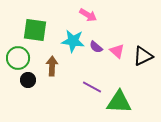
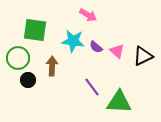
purple line: rotated 24 degrees clockwise
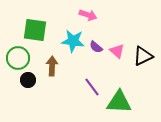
pink arrow: rotated 12 degrees counterclockwise
